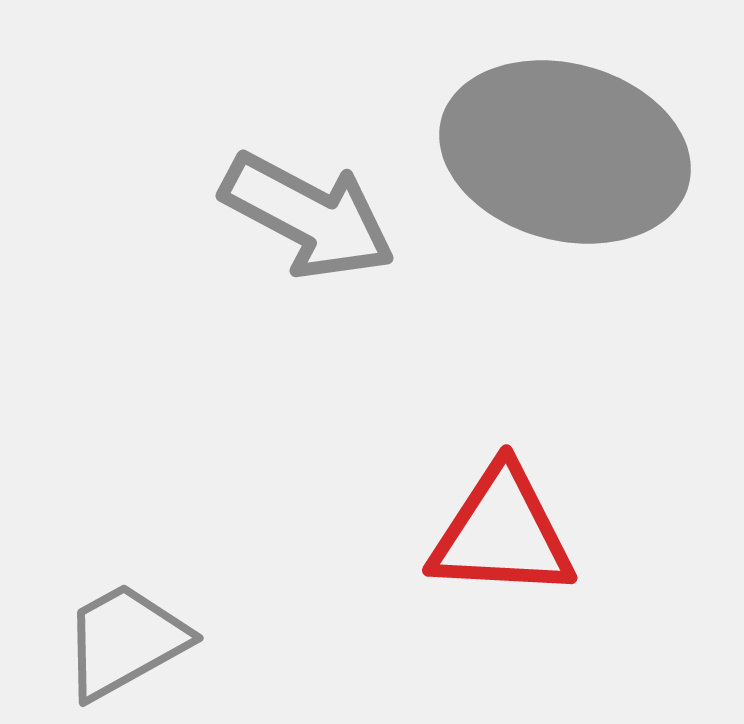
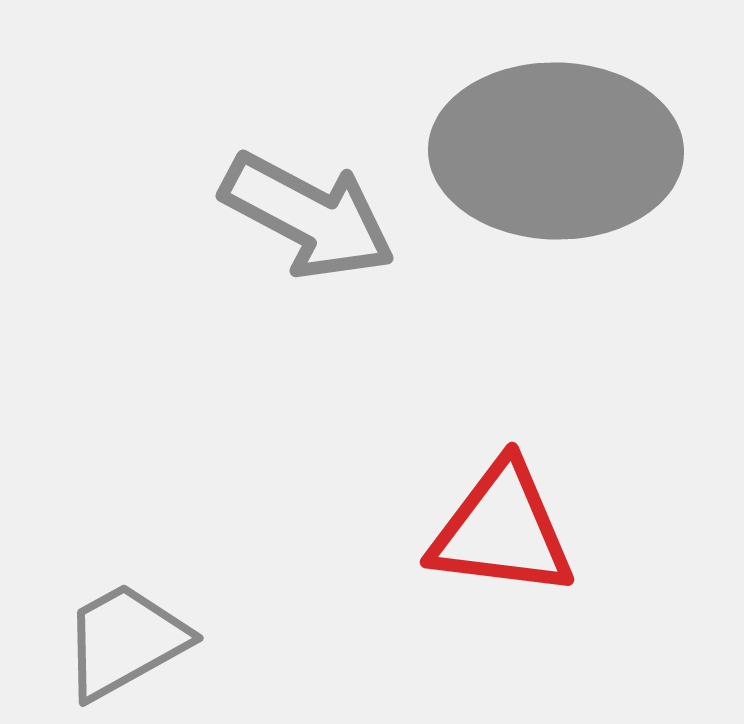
gray ellipse: moved 9 px left, 1 px up; rotated 14 degrees counterclockwise
red triangle: moved 3 px up; rotated 4 degrees clockwise
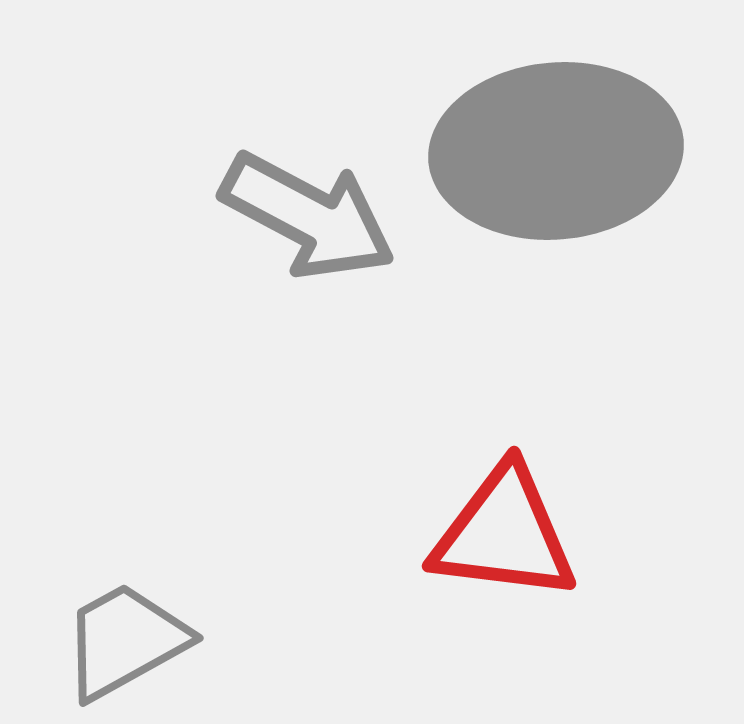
gray ellipse: rotated 6 degrees counterclockwise
red triangle: moved 2 px right, 4 px down
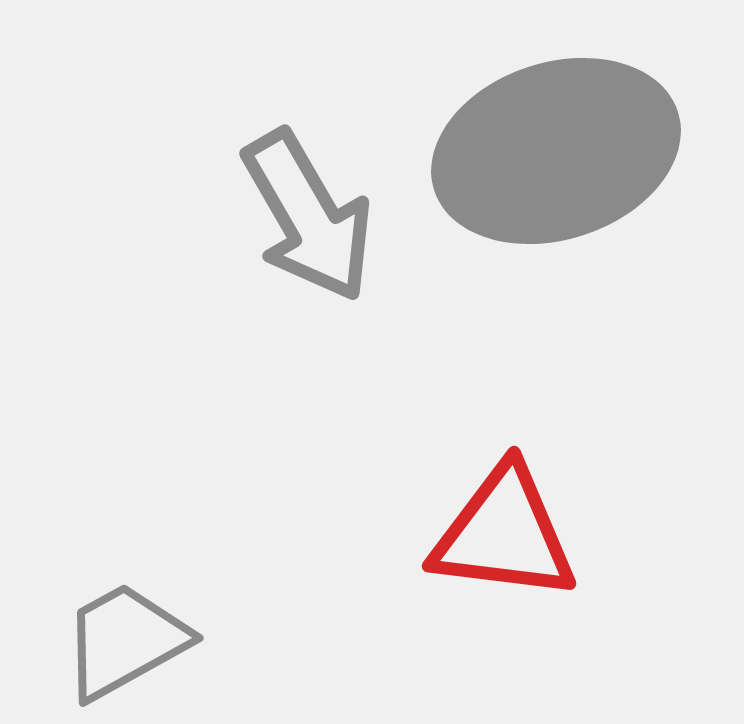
gray ellipse: rotated 13 degrees counterclockwise
gray arrow: rotated 32 degrees clockwise
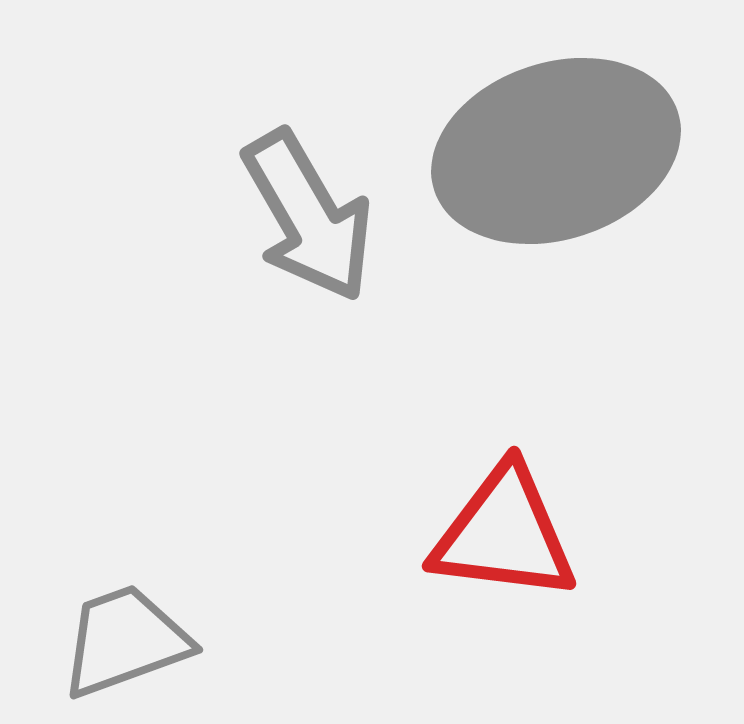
gray trapezoid: rotated 9 degrees clockwise
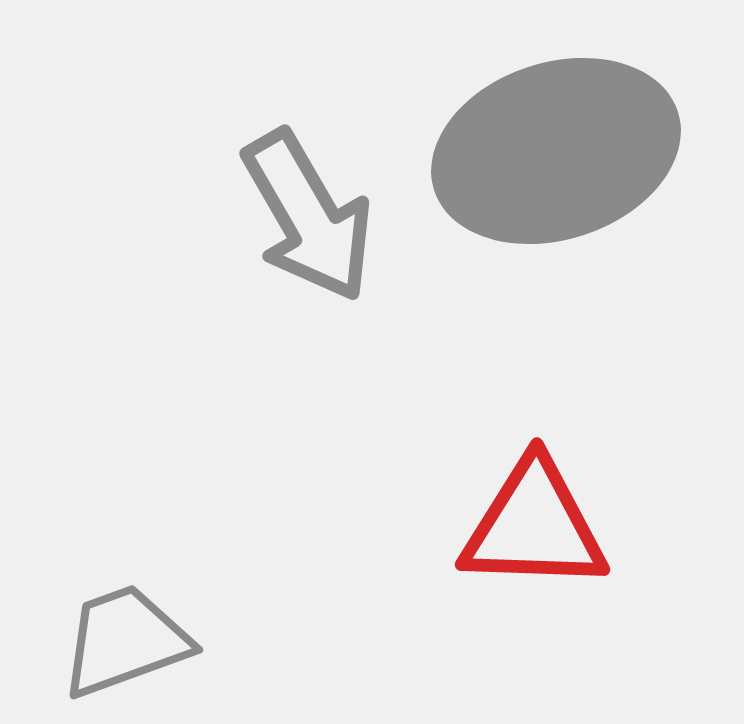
red triangle: moved 30 px right, 8 px up; rotated 5 degrees counterclockwise
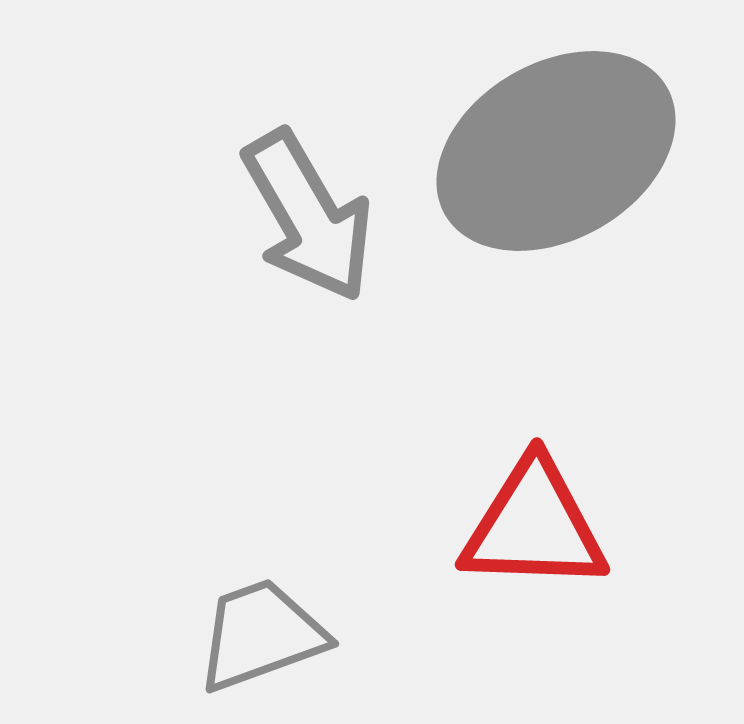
gray ellipse: rotated 12 degrees counterclockwise
gray trapezoid: moved 136 px right, 6 px up
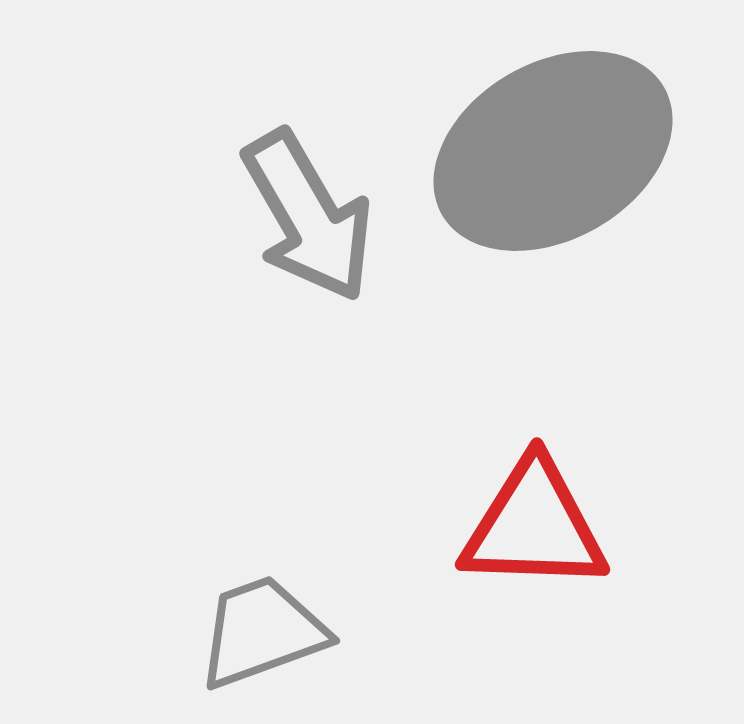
gray ellipse: moved 3 px left
gray trapezoid: moved 1 px right, 3 px up
